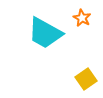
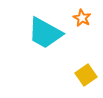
yellow square: moved 4 px up
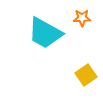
orange star: rotated 30 degrees counterclockwise
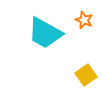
orange star: moved 2 px right, 2 px down; rotated 24 degrees clockwise
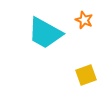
yellow square: rotated 15 degrees clockwise
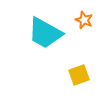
yellow square: moved 7 px left
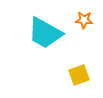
orange star: rotated 18 degrees counterclockwise
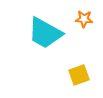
orange star: moved 1 px up
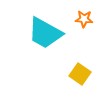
yellow square: moved 1 px right, 1 px up; rotated 35 degrees counterclockwise
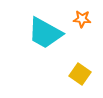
orange star: moved 2 px left
